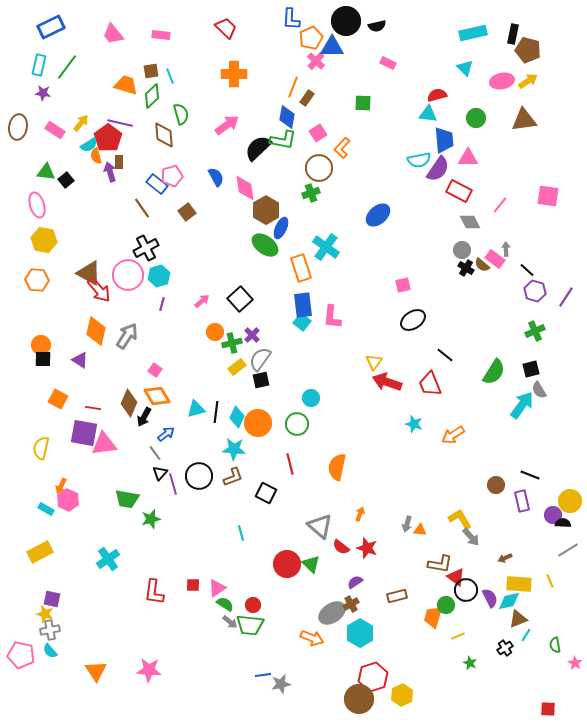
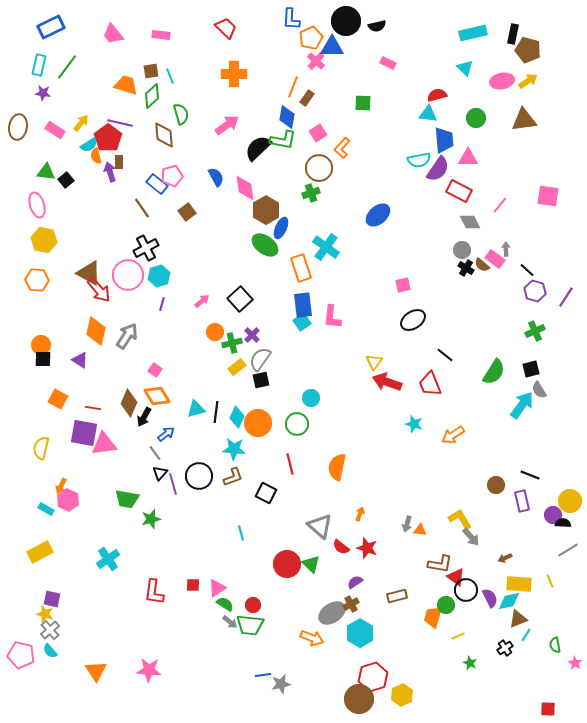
cyan square at (302, 322): rotated 18 degrees clockwise
gray cross at (50, 630): rotated 30 degrees counterclockwise
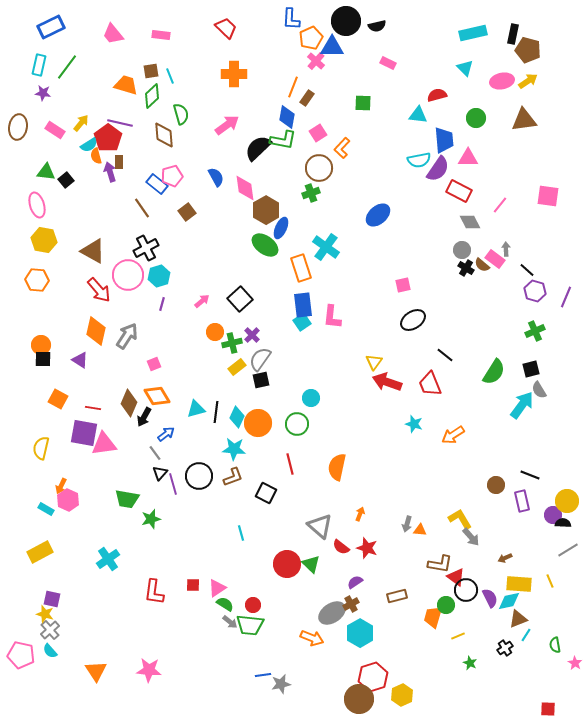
cyan triangle at (428, 114): moved 10 px left, 1 px down
brown triangle at (89, 273): moved 4 px right, 22 px up
purple line at (566, 297): rotated 10 degrees counterclockwise
pink square at (155, 370): moved 1 px left, 6 px up; rotated 32 degrees clockwise
yellow circle at (570, 501): moved 3 px left
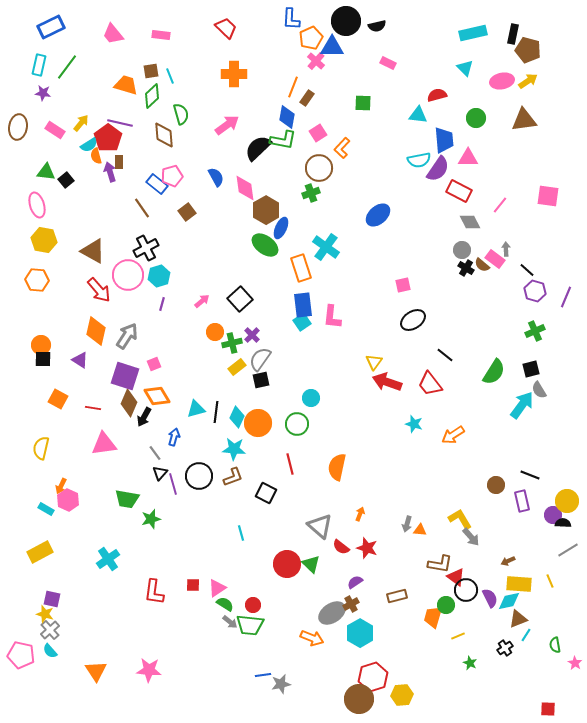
red trapezoid at (430, 384): rotated 16 degrees counterclockwise
purple square at (84, 433): moved 41 px right, 57 px up; rotated 8 degrees clockwise
blue arrow at (166, 434): moved 8 px right, 3 px down; rotated 36 degrees counterclockwise
brown arrow at (505, 558): moved 3 px right, 3 px down
yellow hexagon at (402, 695): rotated 20 degrees clockwise
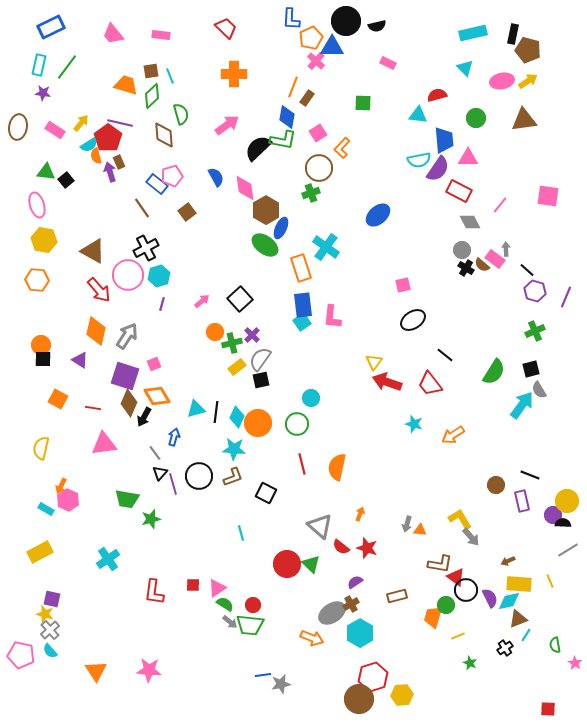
brown rectangle at (119, 162): rotated 24 degrees counterclockwise
red line at (290, 464): moved 12 px right
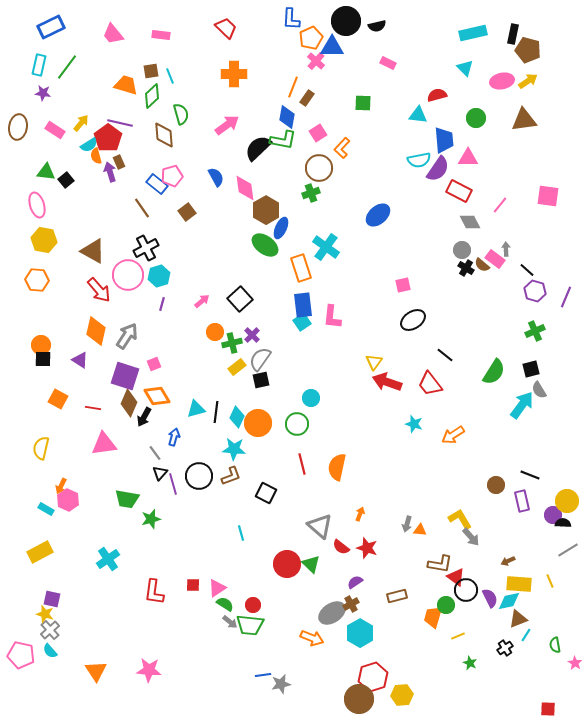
brown L-shape at (233, 477): moved 2 px left, 1 px up
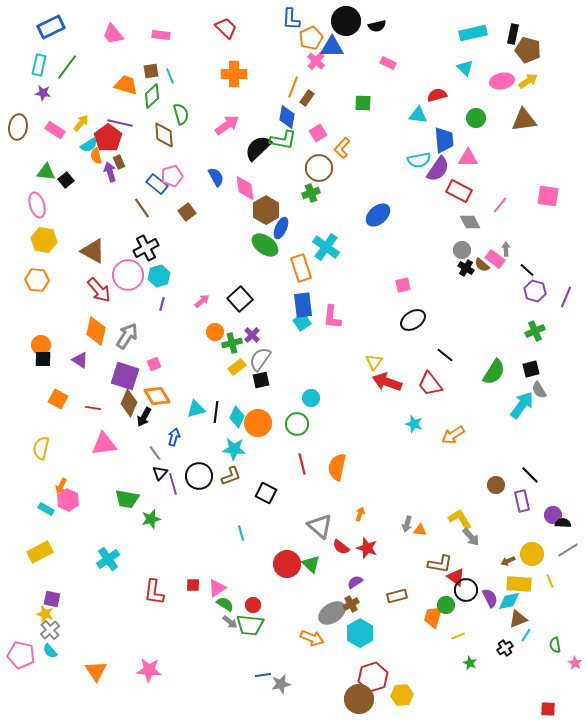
black line at (530, 475): rotated 24 degrees clockwise
yellow circle at (567, 501): moved 35 px left, 53 px down
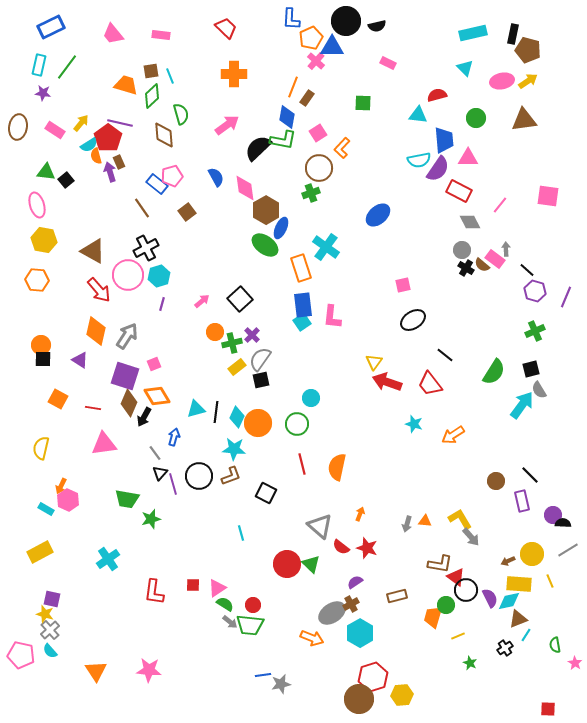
brown circle at (496, 485): moved 4 px up
orange triangle at (420, 530): moved 5 px right, 9 px up
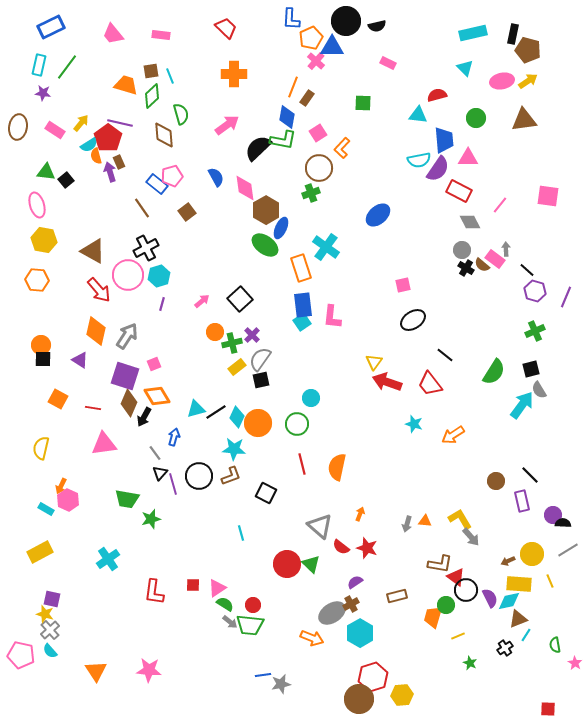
black line at (216, 412): rotated 50 degrees clockwise
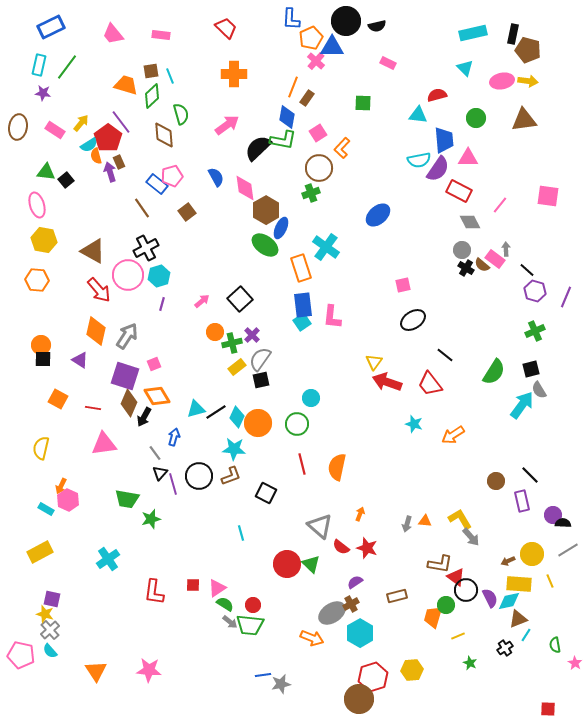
yellow arrow at (528, 81): rotated 42 degrees clockwise
purple line at (120, 123): moved 1 px right, 1 px up; rotated 40 degrees clockwise
yellow hexagon at (402, 695): moved 10 px right, 25 px up
